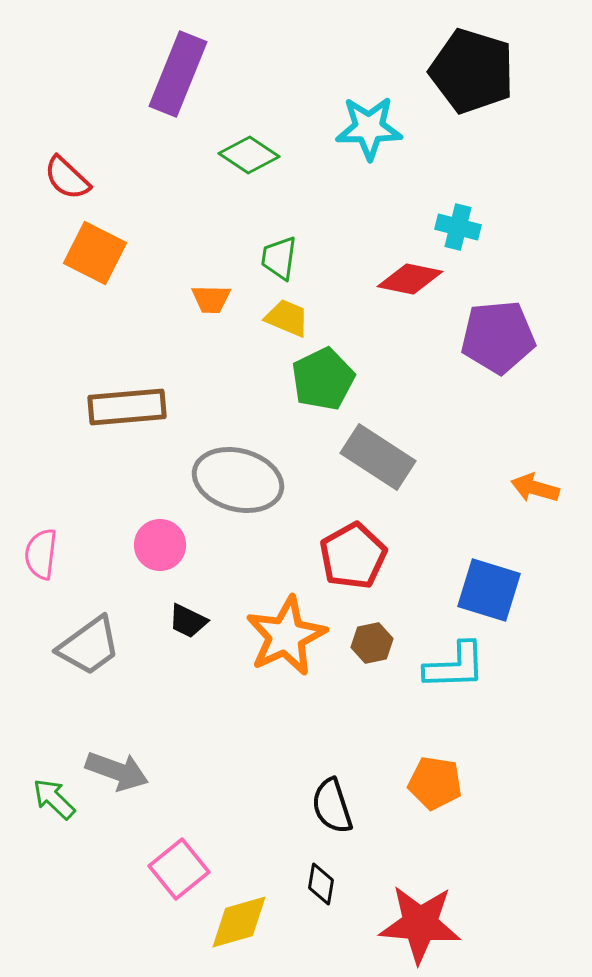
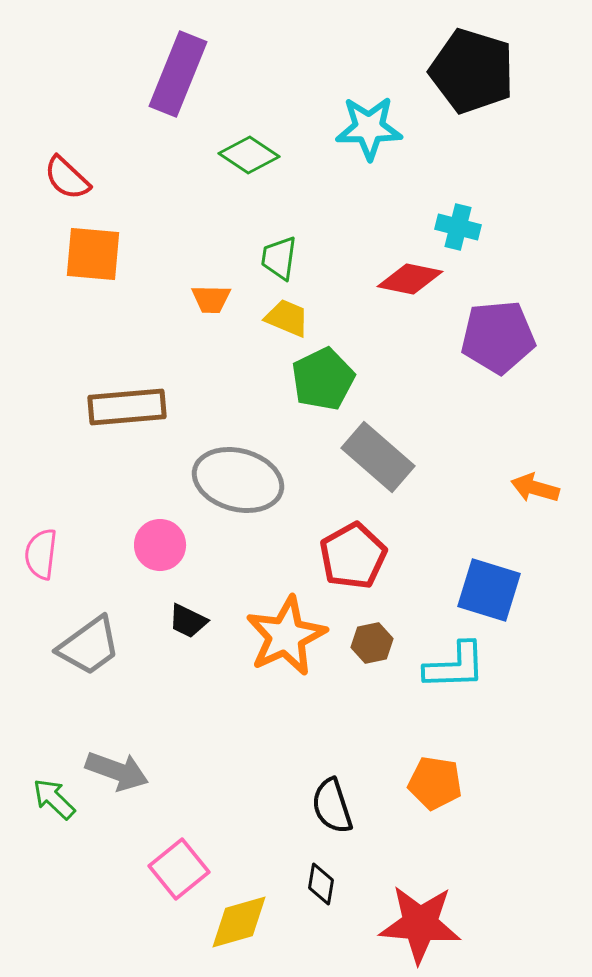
orange square: moved 2 px left, 1 px down; rotated 22 degrees counterclockwise
gray rectangle: rotated 8 degrees clockwise
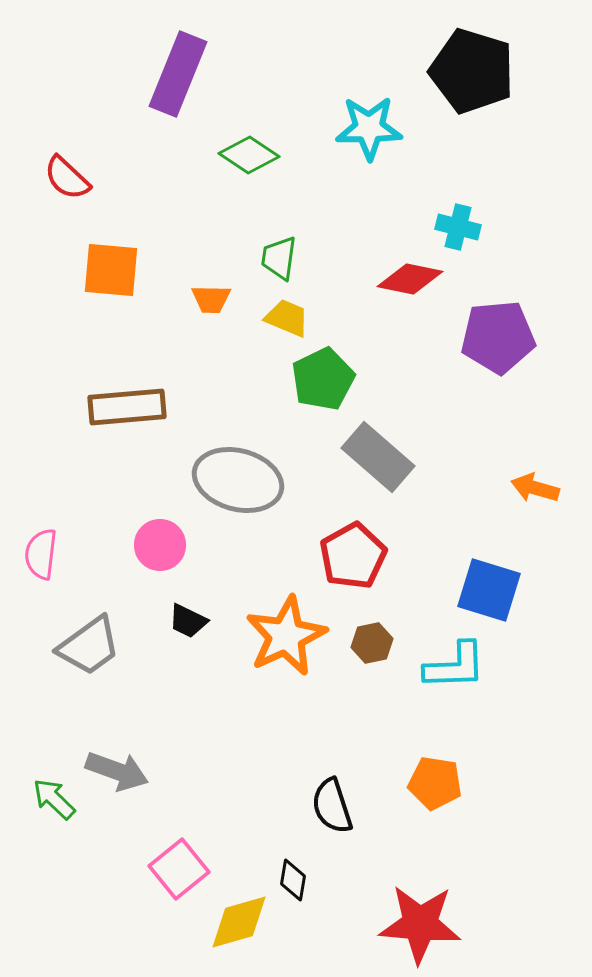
orange square: moved 18 px right, 16 px down
black diamond: moved 28 px left, 4 px up
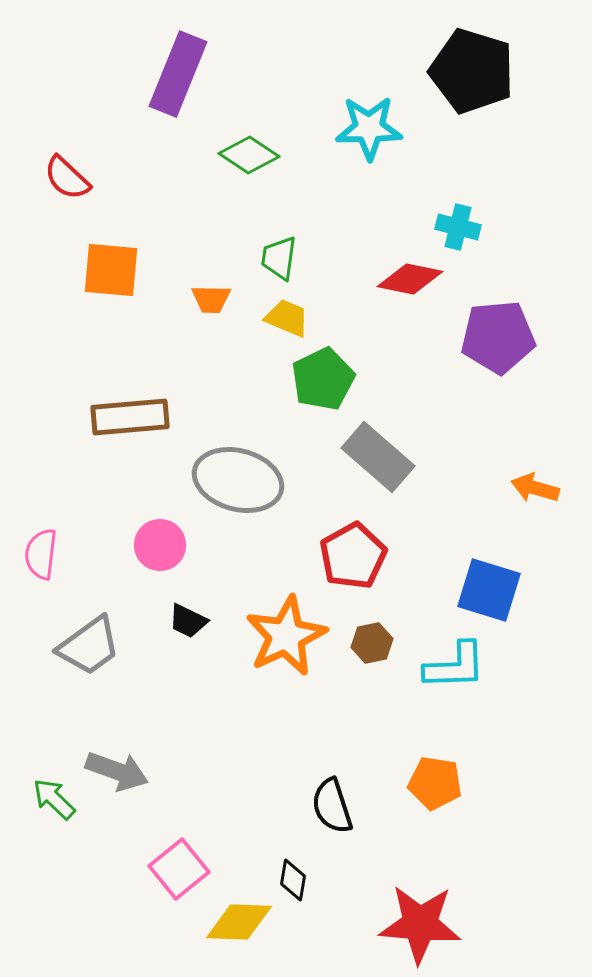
brown rectangle: moved 3 px right, 10 px down
yellow diamond: rotated 18 degrees clockwise
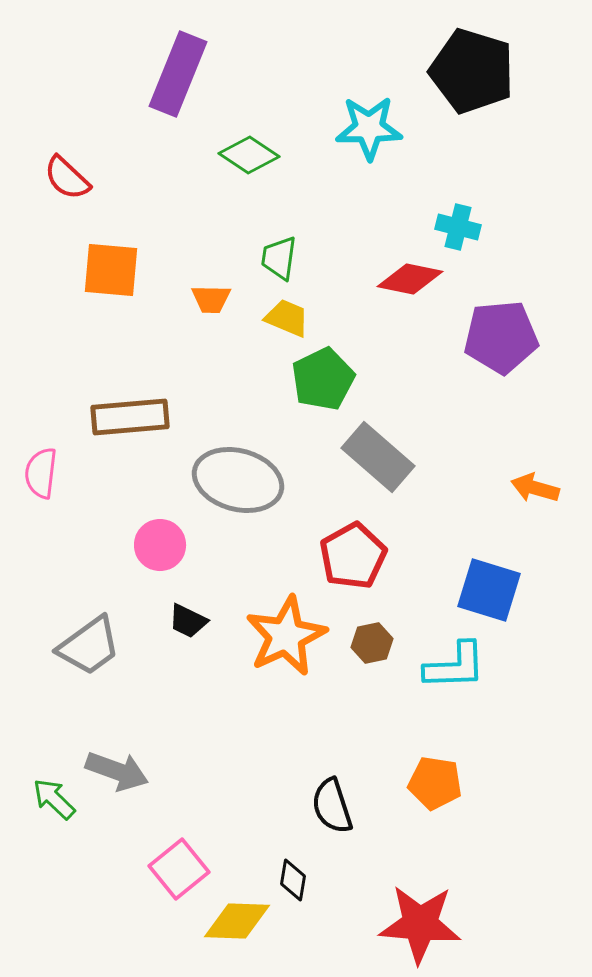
purple pentagon: moved 3 px right
pink semicircle: moved 81 px up
yellow diamond: moved 2 px left, 1 px up
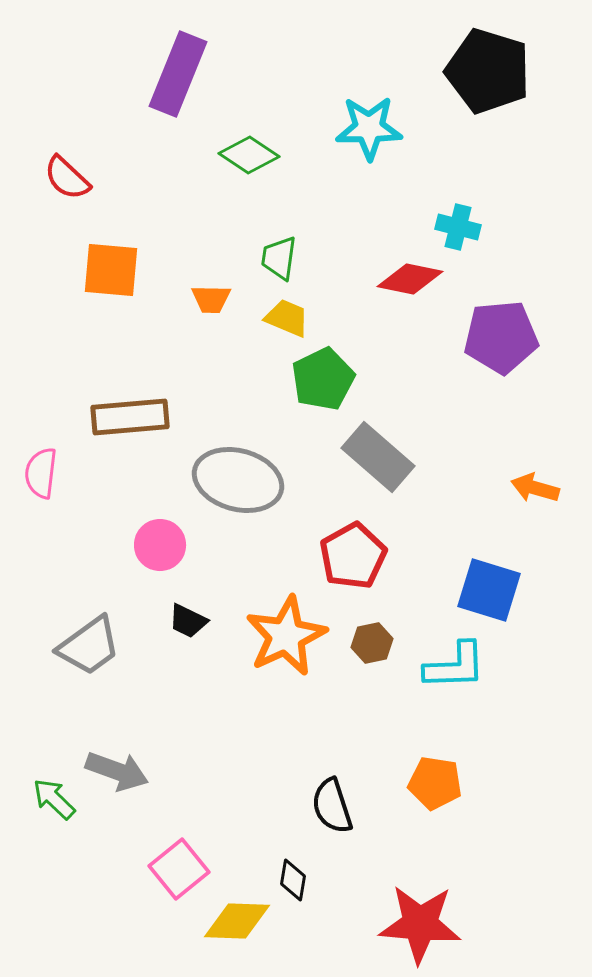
black pentagon: moved 16 px right
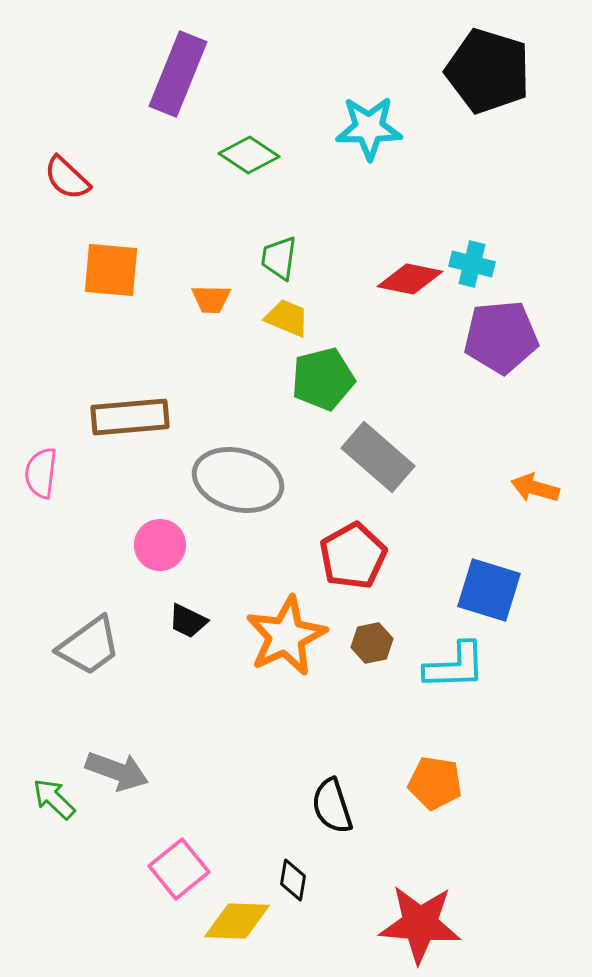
cyan cross: moved 14 px right, 37 px down
green pentagon: rotated 12 degrees clockwise
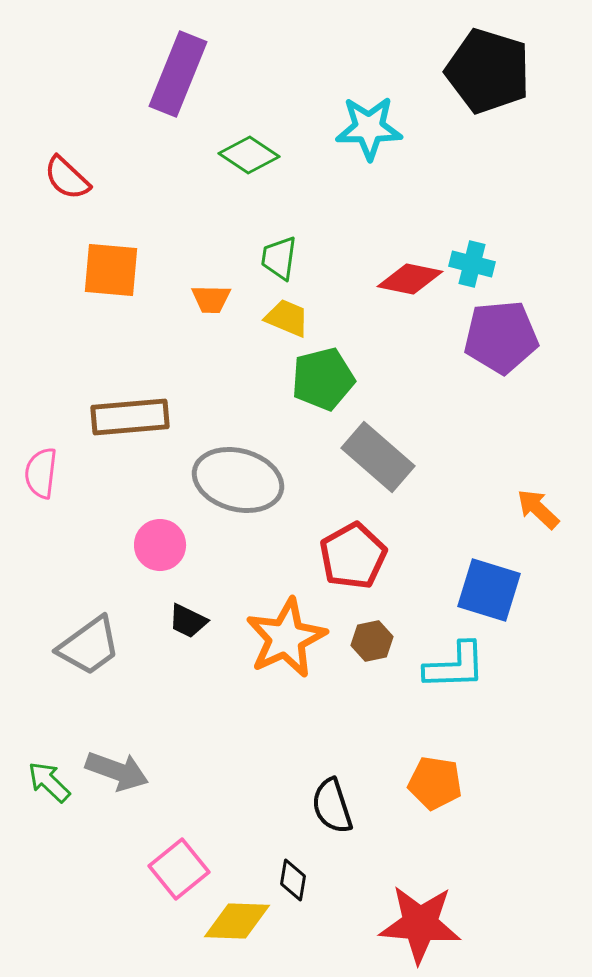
orange arrow: moved 3 px right, 21 px down; rotated 27 degrees clockwise
orange star: moved 2 px down
brown hexagon: moved 2 px up
green arrow: moved 5 px left, 17 px up
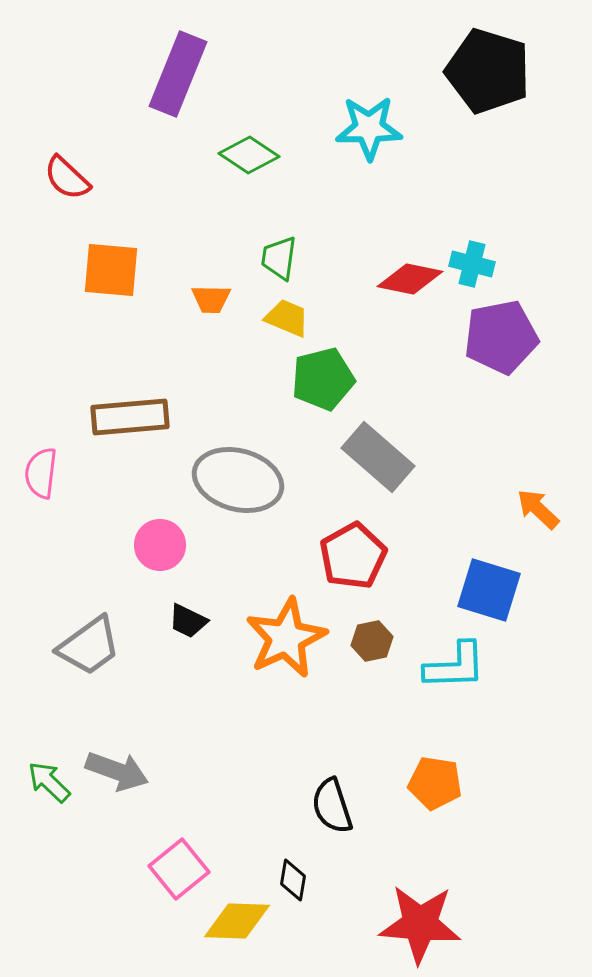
purple pentagon: rotated 6 degrees counterclockwise
